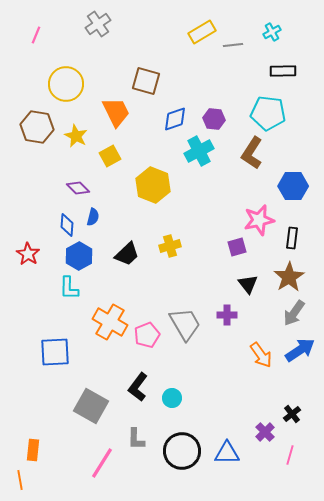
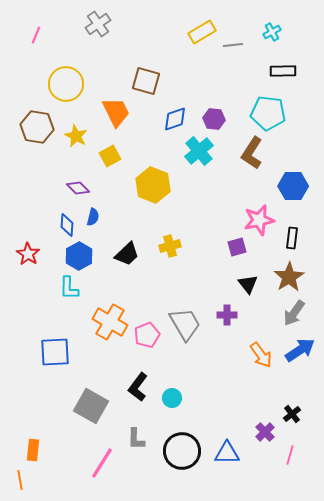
cyan cross at (199, 151): rotated 12 degrees counterclockwise
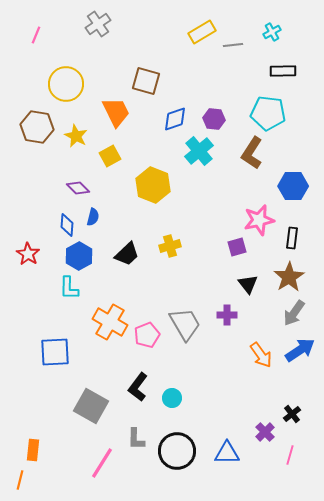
black circle at (182, 451): moved 5 px left
orange line at (20, 480): rotated 24 degrees clockwise
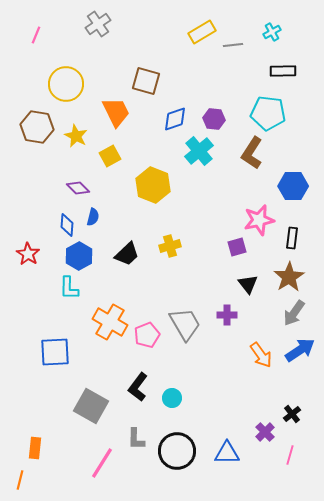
orange rectangle at (33, 450): moved 2 px right, 2 px up
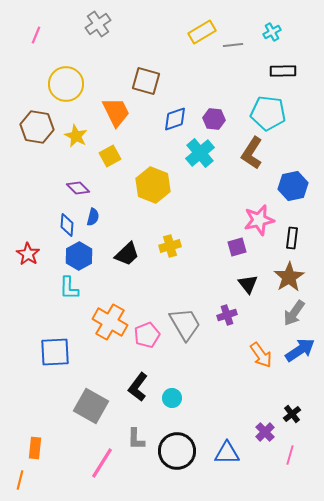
cyan cross at (199, 151): moved 1 px right, 2 px down
blue hexagon at (293, 186): rotated 12 degrees counterclockwise
purple cross at (227, 315): rotated 18 degrees counterclockwise
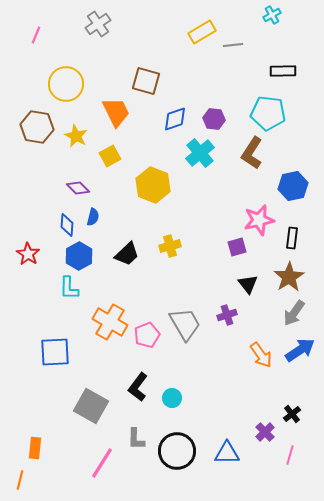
cyan cross at (272, 32): moved 17 px up
